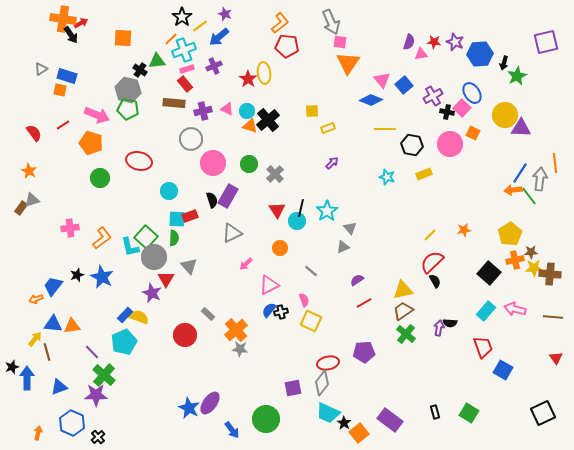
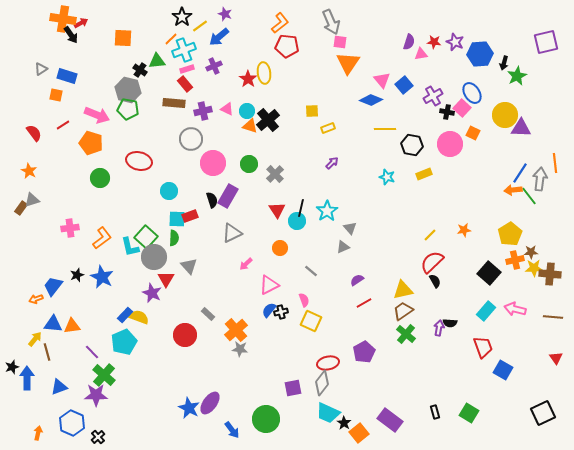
orange square at (60, 90): moved 4 px left, 5 px down
purple pentagon at (364, 352): rotated 25 degrees counterclockwise
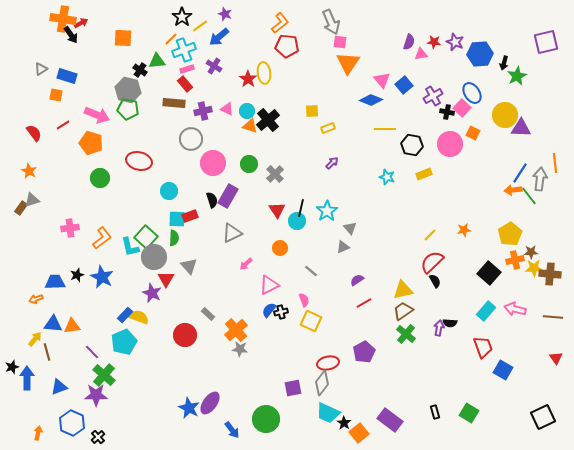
purple cross at (214, 66): rotated 35 degrees counterclockwise
blue trapezoid at (53, 286): moved 2 px right, 4 px up; rotated 50 degrees clockwise
black square at (543, 413): moved 4 px down
